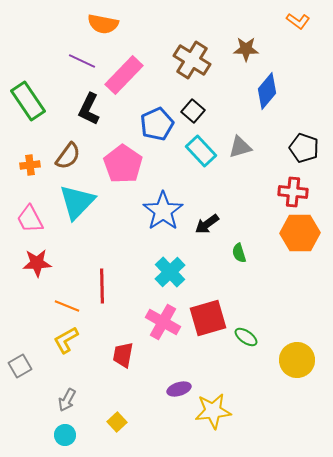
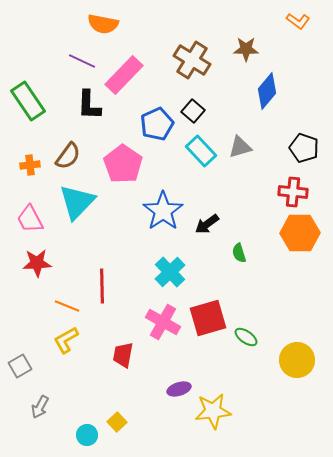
black L-shape: moved 4 px up; rotated 24 degrees counterclockwise
gray arrow: moved 27 px left, 7 px down
cyan circle: moved 22 px right
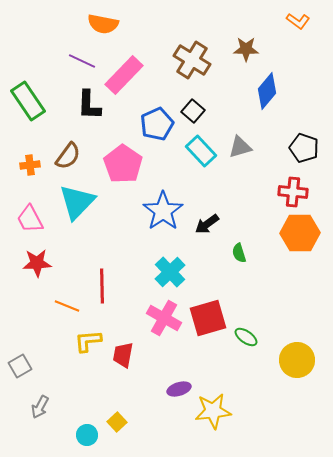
pink cross: moved 1 px right, 4 px up
yellow L-shape: moved 22 px right, 1 px down; rotated 24 degrees clockwise
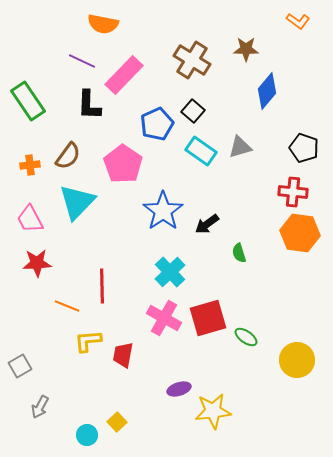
cyan rectangle: rotated 12 degrees counterclockwise
orange hexagon: rotated 9 degrees clockwise
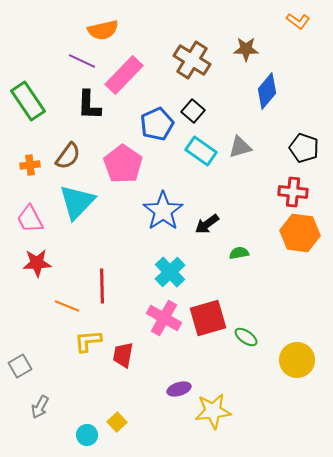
orange semicircle: moved 6 px down; rotated 24 degrees counterclockwise
green semicircle: rotated 96 degrees clockwise
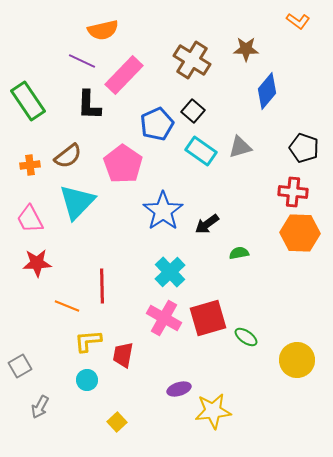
brown semicircle: rotated 16 degrees clockwise
orange hexagon: rotated 6 degrees counterclockwise
cyan circle: moved 55 px up
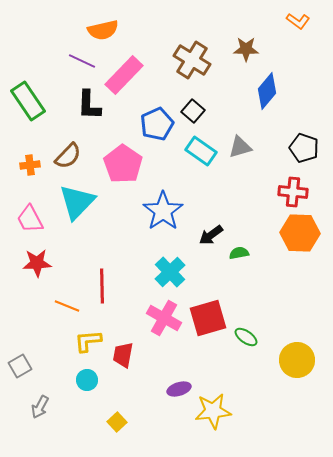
brown semicircle: rotated 8 degrees counterclockwise
black arrow: moved 4 px right, 11 px down
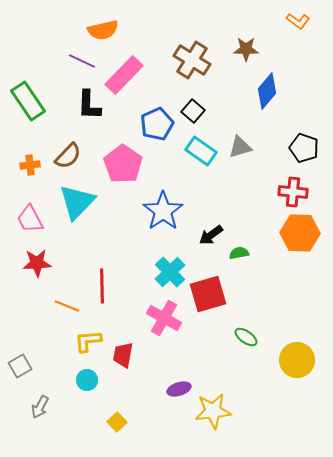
red square: moved 24 px up
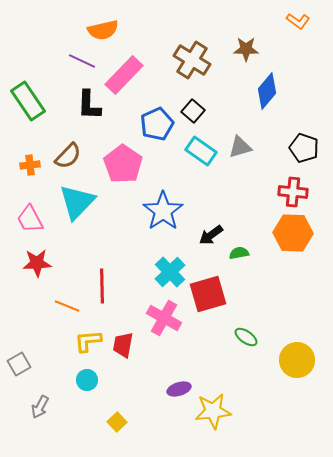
orange hexagon: moved 7 px left
red trapezoid: moved 10 px up
gray square: moved 1 px left, 2 px up
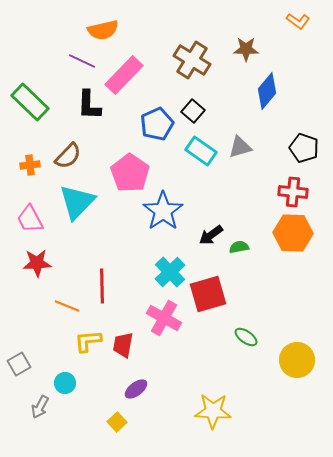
green rectangle: moved 2 px right, 1 px down; rotated 12 degrees counterclockwise
pink pentagon: moved 7 px right, 9 px down
green semicircle: moved 6 px up
cyan circle: moved 22 px left, 3 px down
purple ellipse: moved 43 px left; rotated 20 degrees counterclockwise
yellow star: rotated 9 degrees clockwise
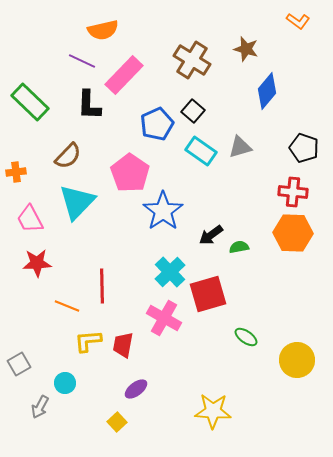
brown star: rotated 15 degrees clockwise
orange cross: moved 14 px left, 7 px down
